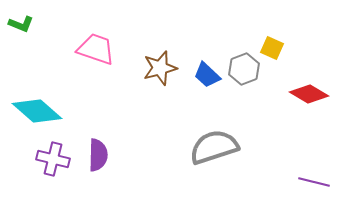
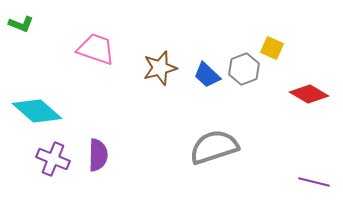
purple cross: rotated 8 degrees clockwise
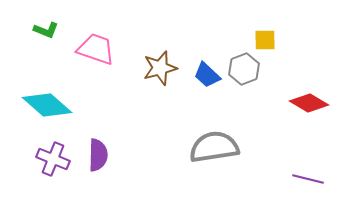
green L-shape: moved 25 px right, 6 px down
yellow square: moved 7 px left, 8 px up; rotated 25 degrees counterclockwise
red diamond: moved 9 px down
cyan diamond: moved 10 px right, 6 px up
gray semicircle: rotated 9 degrees clockwise
purple line: moved 6 px left, 3 px up
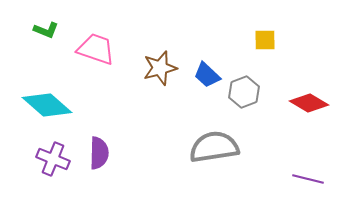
gray hexagon: moved 23 px down
purple semicircle: moved 1 px right, 2 px up
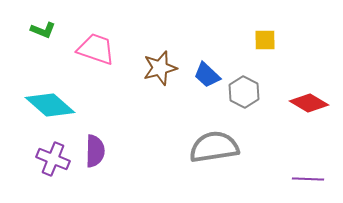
green L-shape: moved 3 px left
gray hexagon: rotated 12 degrees counterclockwise
cyan diamond: moved 3 px right
purple semicircle: moved 4 px left, 2 px up
purple line: rotated 12 degrees counterclockwise
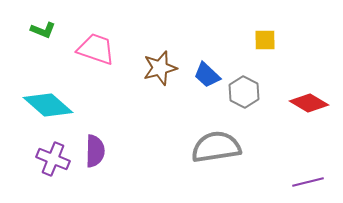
cyan diamond: moved 2 px left
gray semicircle: moved 2 px right
purple line: moved 3 px down; rotated 16 degrees counterclockwise
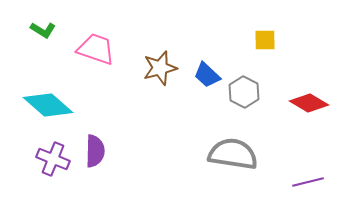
green L-shape: rotated 10 degrees clockwise
gray semicircle: moved 17 px right, 7 px down; rotated 18 degrees clockwise
